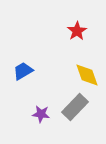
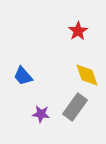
red star: moved 1 px right
blue trapezoid: moved 5 px down; rotated 100 degrees counterclockwise
gray rectangle: rotated 8 degrees counterclockwise
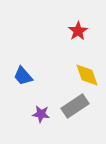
gray rectangle: moved 1 px up; rotated 20 degrees clockwise
